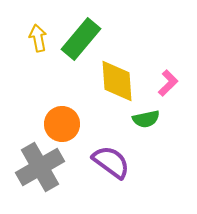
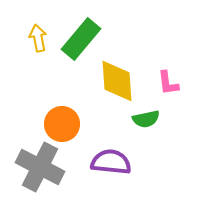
pink L-shape: rotated 128 degrees clockwise
purple semicircle: rotated 30 degrees counterclockwise
gray cross: rotated 33 degrees counterclockwise
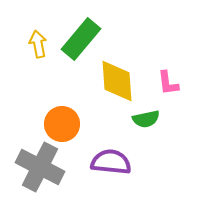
yellow arrow: moved 6 px down
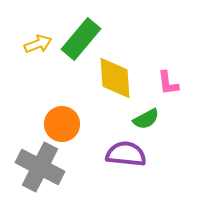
yellow arrow: rotated 80 degrees clockwise
yellow diamond: moved 2 px left, 3 px up
green semicircle: rotated 16 degrees counterclockwise
purple semicircle: moved 15 px right, 8 px up
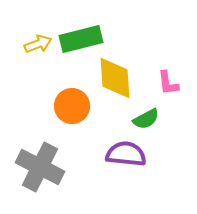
green rectangle: rotated 36 degrees clockwise
orange circle: moved 10 px right, 18 px up
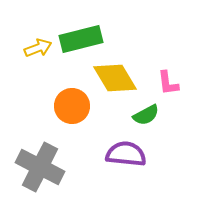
yellow arrow: moved 4 px down
yellow diamond: rotated 27 degrees counterclockwise
green semicircle: moved 4 px up
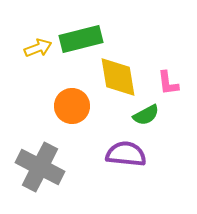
yellow diamond: moved 3 px right, 1 px up; rotated 21 degrees clockwise
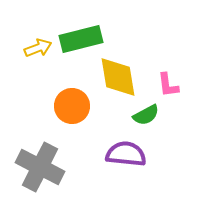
pink L-shape: moved 2 px down
